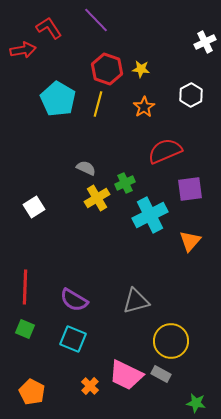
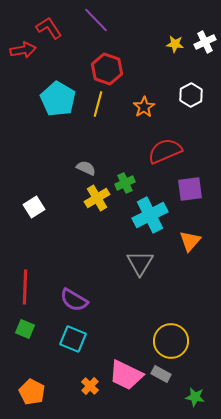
yellow star: moved 34 px right, 25 px up
gray triangle: moved 4 px right, 38 px up; rotated 44 degrees counterclockwise
green star: moved 1 px left, 6 px up
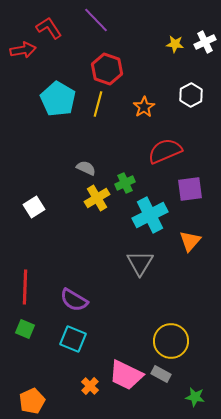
orange pentagon: moved 9 px down; rotated 20 degrees clockwise
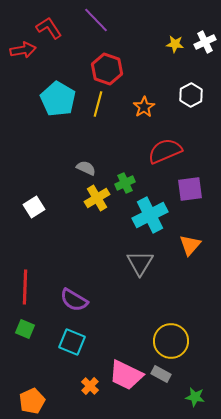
orange triangle: moved 4 px down
cyan square: moved 1 px left, 3 px down
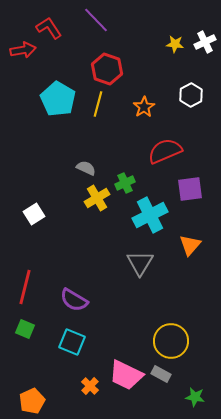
white square: moved 7 px down
red line: rotated 12 degrees clockwise
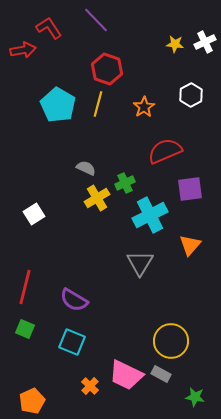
cyan pentagon: moved 6 px down
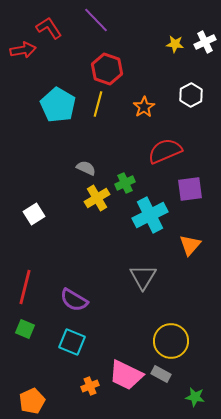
gray triangle: moved 3 px right, 14 px down
orange cross: rotated 24 degrees clockwise
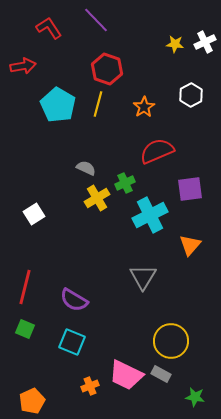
red arrow: moved 16 px down
red semicircle: moved 8 px left
